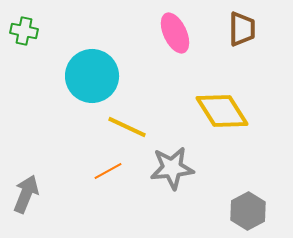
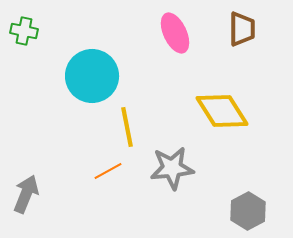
yellow line: rotated 54 degrees clockwise
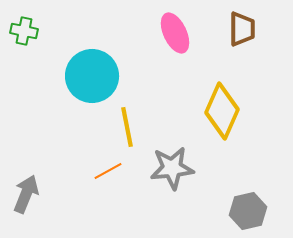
yellow diamond: rotated 56 degrees clockwise
gray hexagon: rotated 15 degrees clockwise
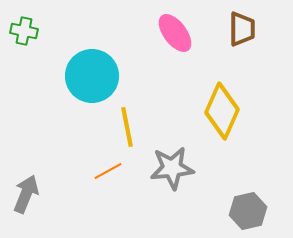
pink ellipse: rotated 12 degrees counterclockwise
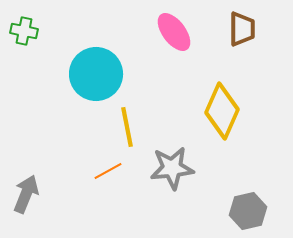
pink ellipse: moved 1 px left, 1 px up
cyan circle: moved 4 px right, 2 px up
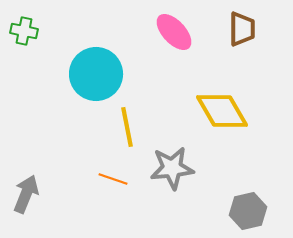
pink ellipse: rotated 6 degrees counterclockwise
yellow diamond: rotated 54 degrees counterclockwise
orange line: moved 5 px right, 8 px down; rotated 48 degrees clockwise
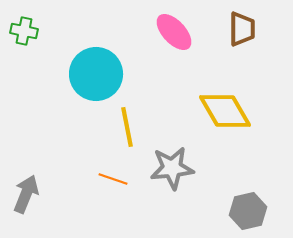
yellow diamond: moved 3 px right
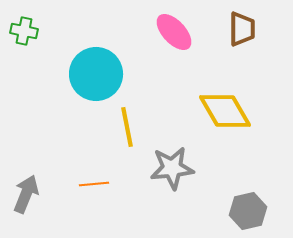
orange line: moved 19 px left, 5 px down; rotated 24 degrees counterclockwise
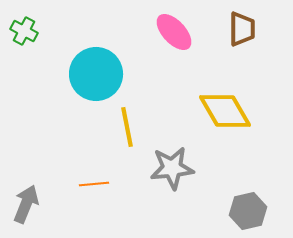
green cross: rotated 16 degrees clockwise
gray arrow: moved 10 px down
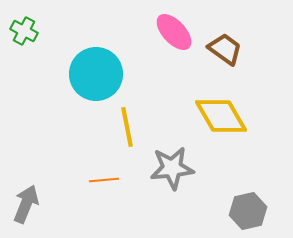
brown trapezoid: moved 17 px left, 20 px down; rotated 54 degrees counterclockwise
yellow diamond: moved 4 px left, 5 px down
orange line: moved 10 px right, 4 px up
